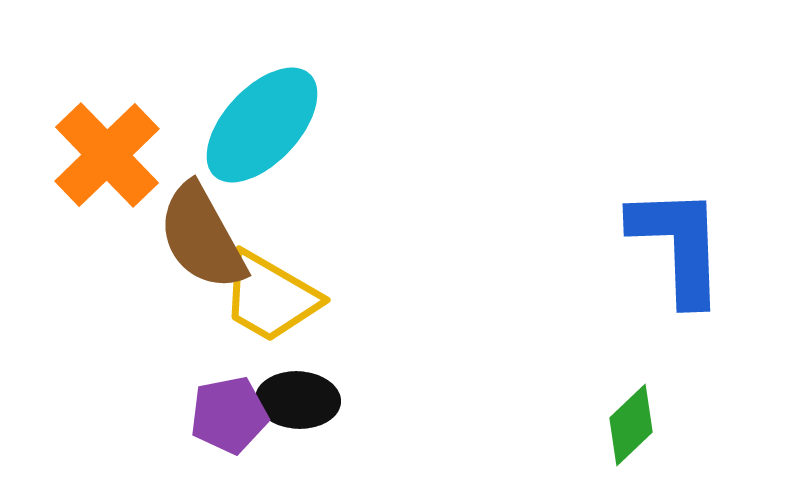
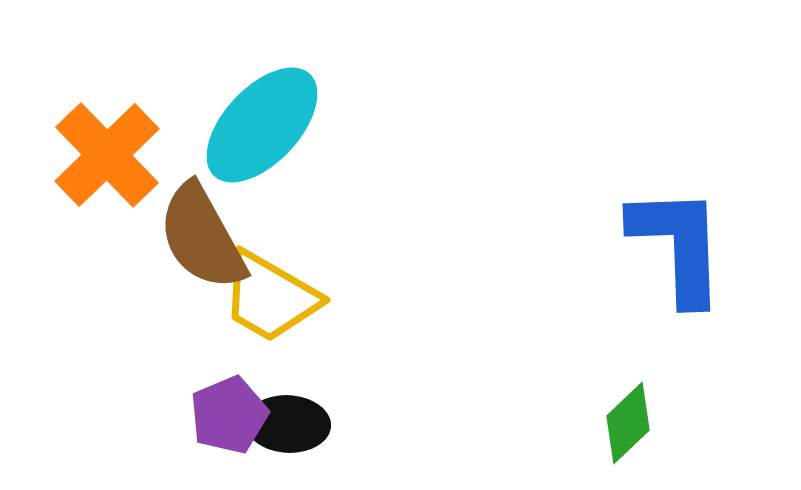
black ellipse: moved 10 px left, 24 px down
purple pentagon: rotated 12 degrees counterclockwise
green diamond: moved 3 px left, 2 px up
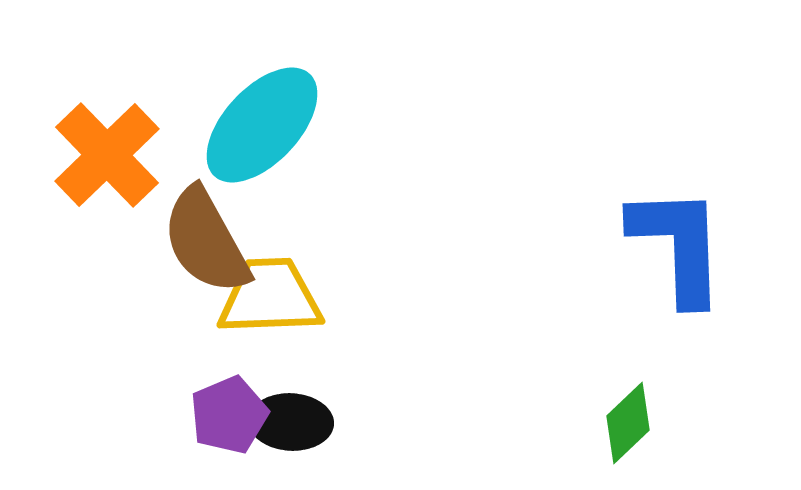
brown semicircle: moved 4 px right, 4 px down
yellow trapezoid: rotated 148 degrees clockwise
black ellipse: moved 3 px right, 2 px up
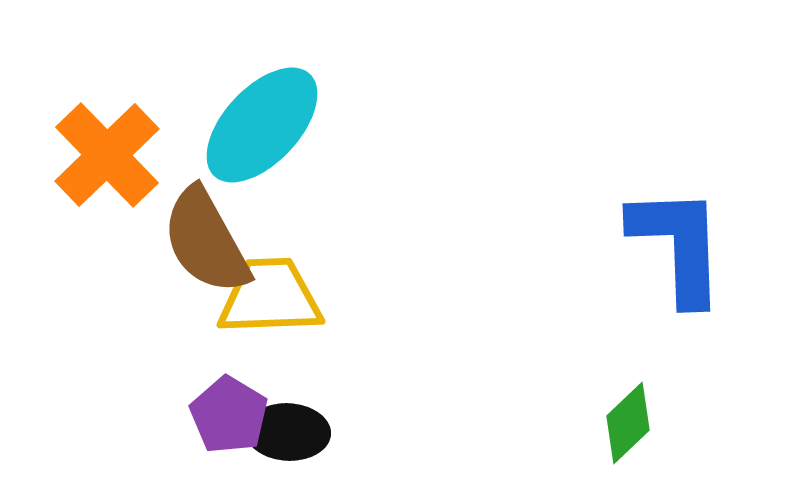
purple pentagon: rotated 18 degrees counterclockwise
black ellipse: moved 3 px left, 10 px down
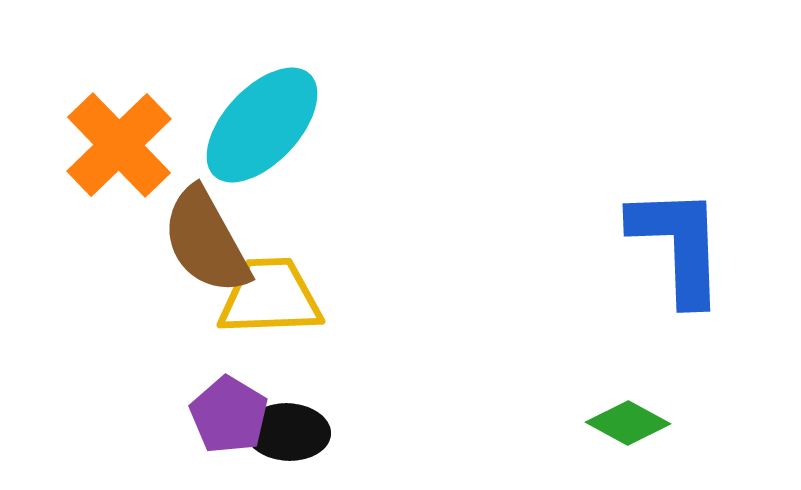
orange cross: moved 12 px right, 10 px up
green diamond: rotated 72 degrees clockwise
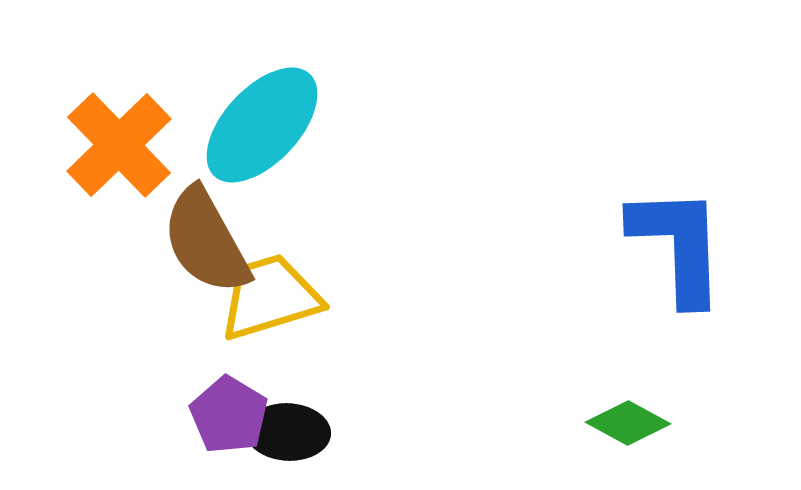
yellow trapezoid: rotated 15 degrees counterclockwise
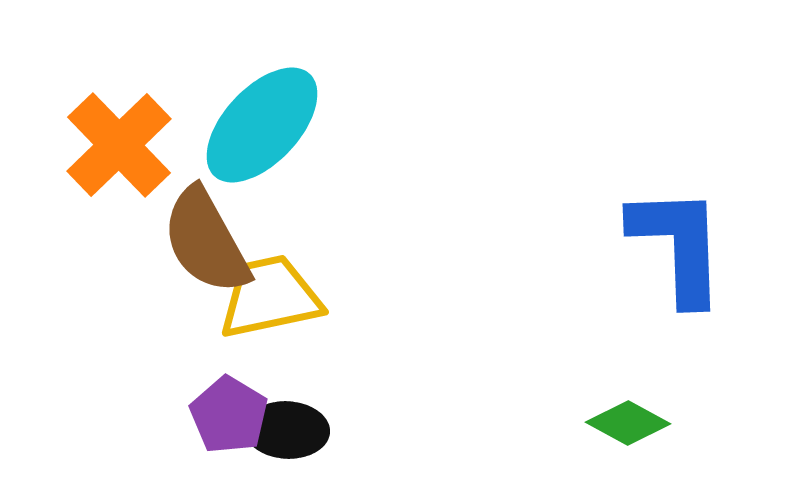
yellow trapezoid: rotated 5 degrees clockwise
black ellipse: moved 1 px left, 2 px up
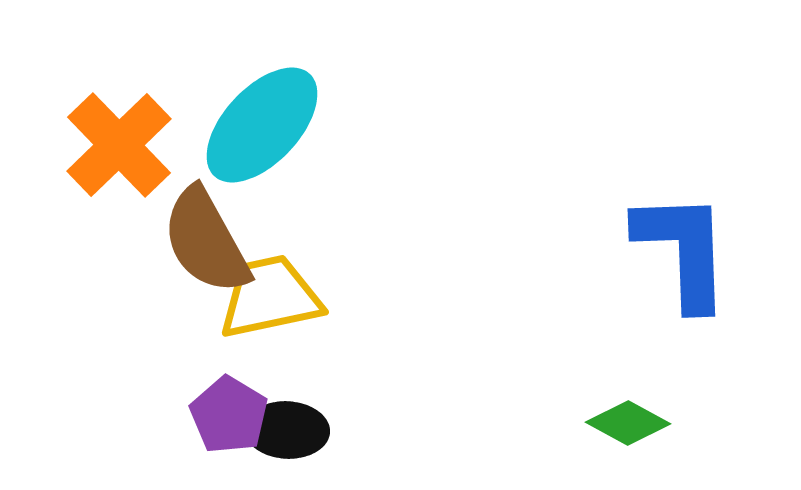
blue L-shape: moved 5 px right, 5 px down
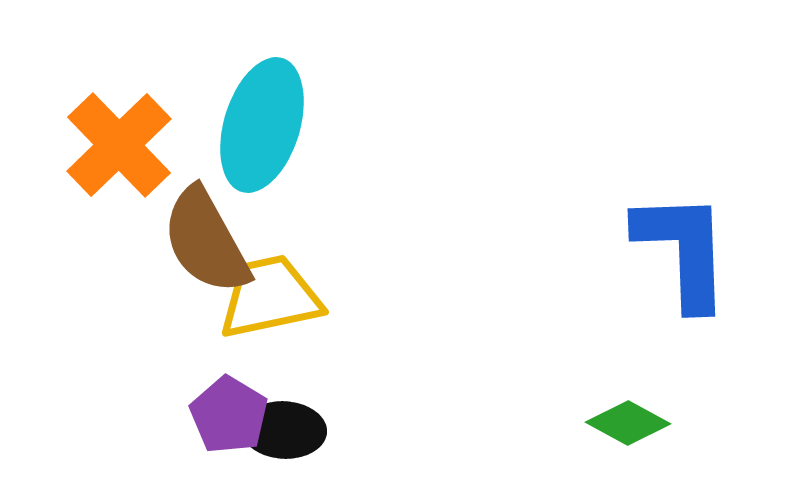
cyan ellipse: rotated 26 degrees counterclockwise
black ellipse: moved 3 px left
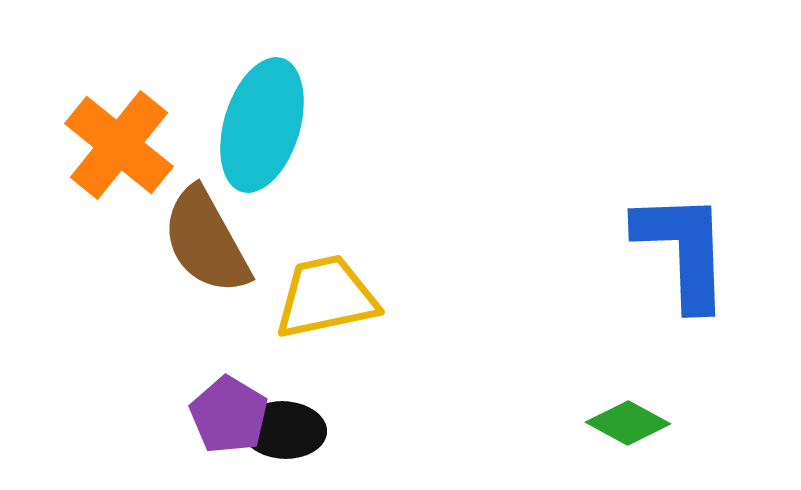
orange cross: rotated 7 degrees counterclockwise
yellow trapezoid: moved 56 px right
